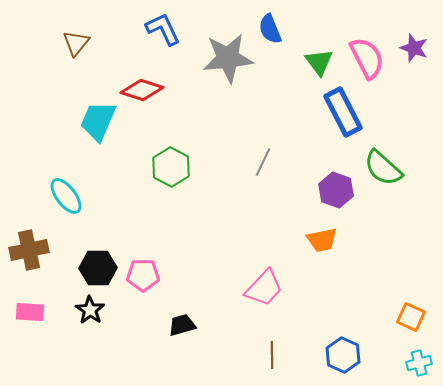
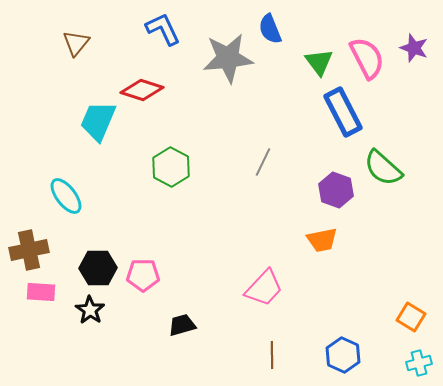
pink rectangle: moved 11 px right, 20 px up
orange square: rotated 8 degrees clockwise
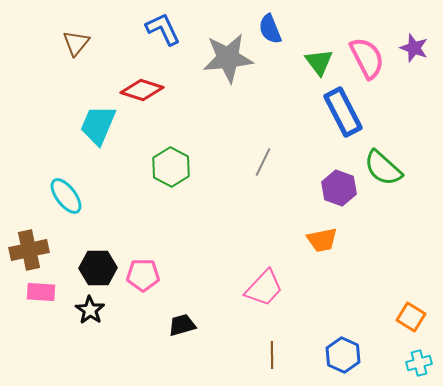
cyan trapezoid: moved 4 px down
purple hexagon: moved 3 px right, 2 px up
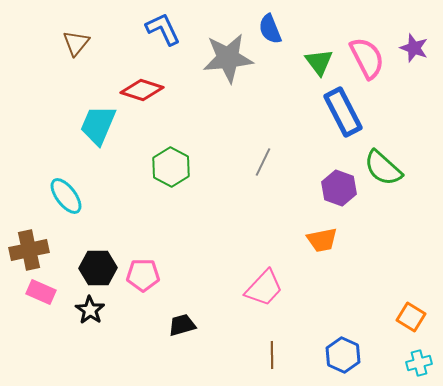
pink rectangle: rotated 20 degrees clockwise
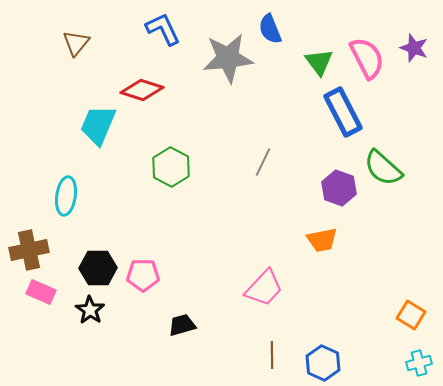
cyan ellipse: rotated 45 degrees clockwise
orange square: moved 2 px up
blue hexagon: moved 20 px left, 8 px down
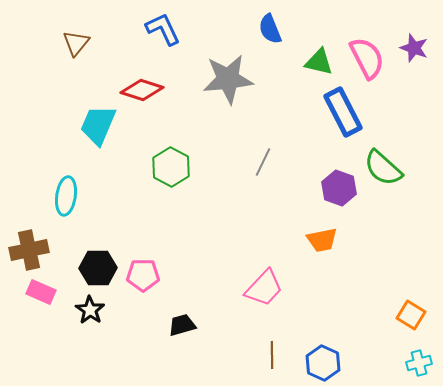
gray star: moved 21 px down
green triangle: rotated 40 degrees counterclockwise
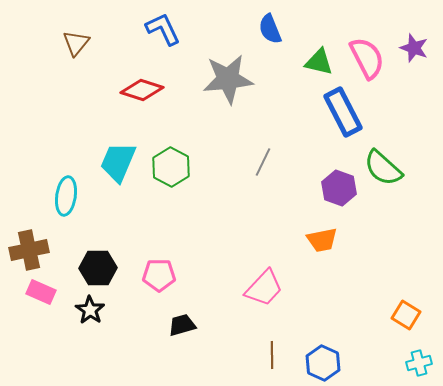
cyan trapezoid: moved 20 px right, 37 px down
pink pentagon: moved 16 px right
orange square: moved 5 px left
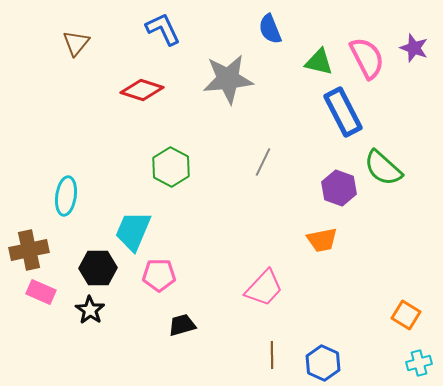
cyan trapezoid: moved 15 px right, 69 px down
